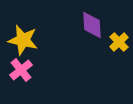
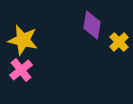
purple diamond: rotated 12 degrees clockwise
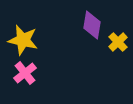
yellow cross: moved 1 px left
pink cross: moved 4 px right, 3 px down
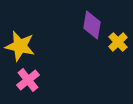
yellow star: moved 3 px left, 6 px down
pink cross: moved 3 px right, 7 px down
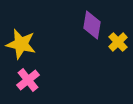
yellow star: moved 1 px right, 2 px up
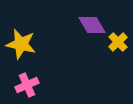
purple diamond: rotated 40 degrees counterclockwise
pink cross: moved 1 px left, 5 px down; rotated 15 degrees clockwise
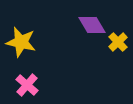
yellow star: moved 2 px up
pink cross: rotated 25 degrees counterclockwise
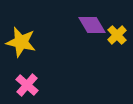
yellow cross: moved 1 px left, 7 px up
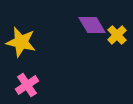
pink cross: rotated 15 degrees clockwise
